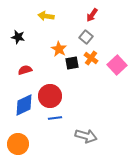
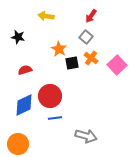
red arrow: moved 1 px left, 1 px down
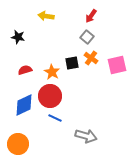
gray square: moved 1 px right
orange star: moved 7 px left, 23 px down
pink square: rotated 30 degrees clockwise
blue line: rotated 32 degrees clockwise
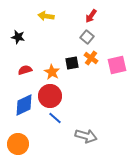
blue line: rotated 16 degrees clockwise
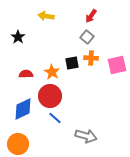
black star: rotated 24 degrees clockwise
orange cross: rotated 32 degrees counterclockwise
red semicircle: moved 1 px right, 4 px down; rotated 16 degrees clockwise
blue diamond: moved 1 px left, 4 px down
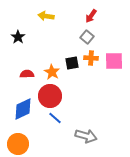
pink square: moved 3 px left, 4 px up; rotated 12 degrees clockwise
red semicircle: moved 1 px right
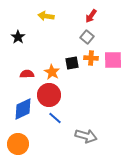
pink square: moved 1 px left, 1 px up
red circle: moved 1 px left, 1 px up
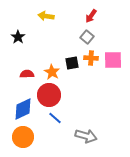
orange circle: moved 5 px right, 7 px up
